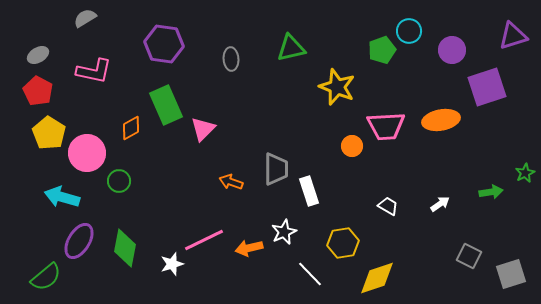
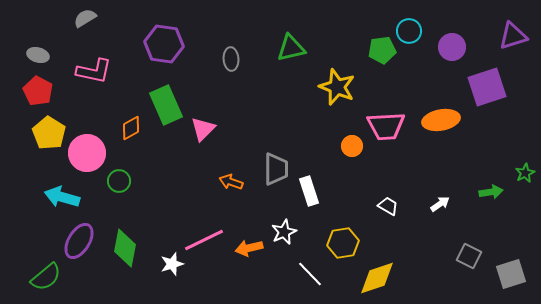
green pentagon at (382, 50): rotated 12 degrees clockwise
purple circle at (452, 50): moved 3 px up
gray ellipse at (38, 55): rotated 45 degrees clockwise
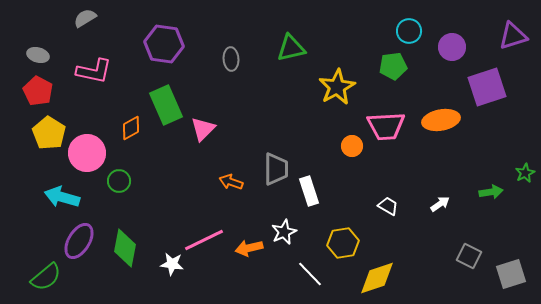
green pentagon at (382, 50): moved 11 px right, 16 px down
yellow star at (337, 87): rotated 21 degrees clockwise
white star at (172, 264): rotated 25 degrees clockwise
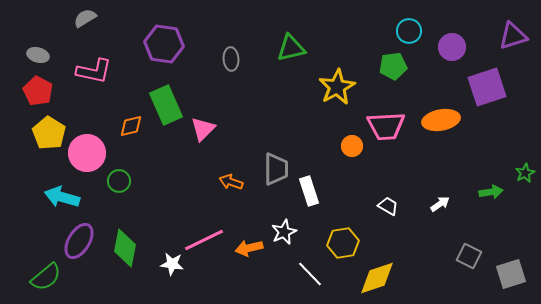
orange diamond at (131, 128): moved 2 px up; rotated 15 degrees clockwise
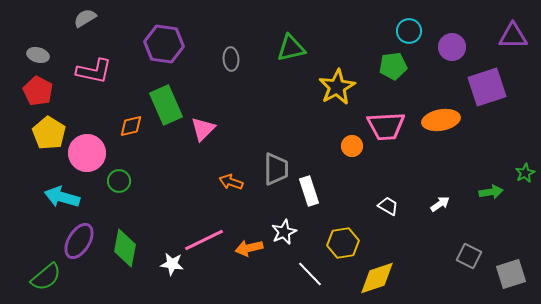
purple triangle at (513, 36): rotated 16 degrees clockwise
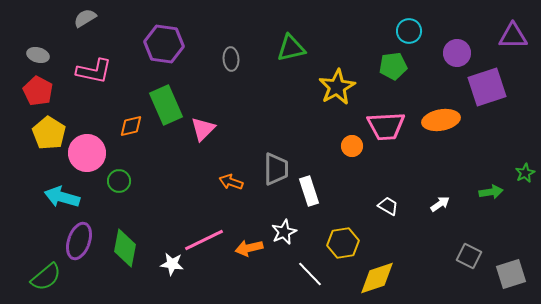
purple circle at (452, 47): moved 5 px right, 6 px down
purple ellipse at (79, 241): rotated 12 degrees counterclockwise
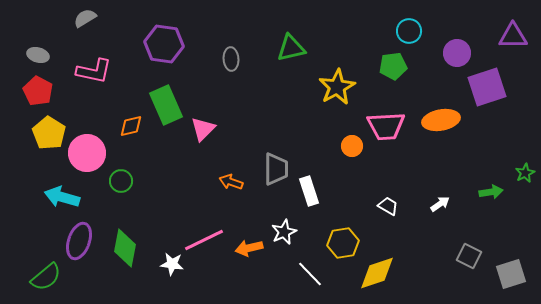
green circle at (119, 181): moved 2 px right
yellow diamond at (377, 278): moved 5 px up
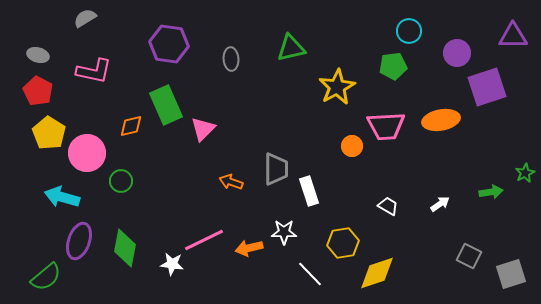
purple hexagon at (164, 44): moved 5 px right
white star at (284, 232): rotated 25 degrees clockwise
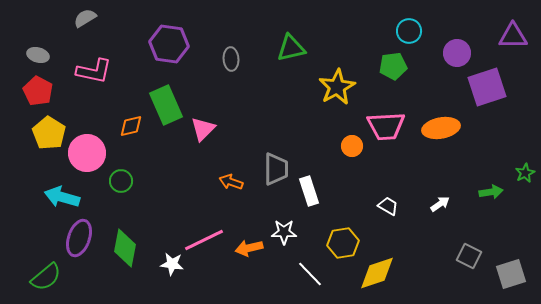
orange ellipse at (441, 120): moved 8 px down
purple ellipse at (79, 241): moved 3 px up
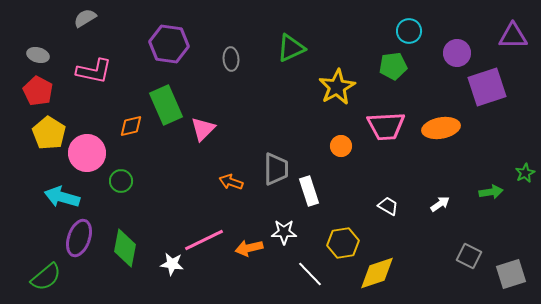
green triangle at (291, 48): rotated 12 degrees counterclockwise
orange circle at (352, 146): moved 11 px left
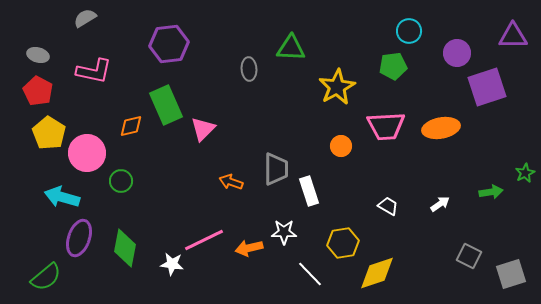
purple hexagon at (169, 44): rotated 15 degrees counterclockwise
green triangle at (291, 48): rotated 28 degrees clockwise
gray ellipse at (231, 59): moved 18 px right, 10 px down
